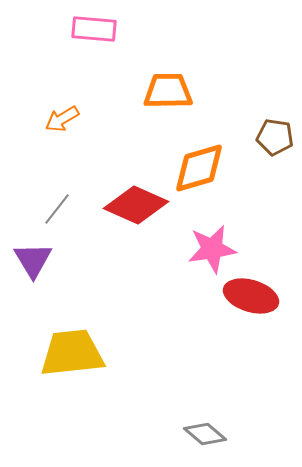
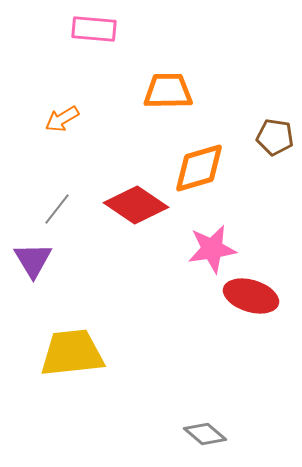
red diamond: rotated 10 degrees clockwise
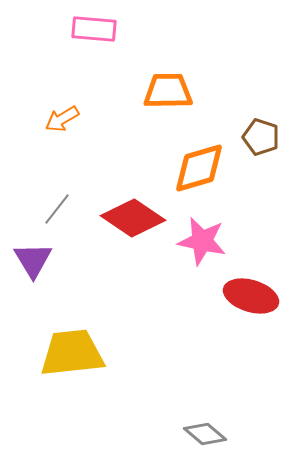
brown pentagon: moved 14 px left; rotated 9 degrees clockwise
red diamond: moved 3 px left, 13 px down
pink star: moved 10 px left, 8 px up; rotated 21 degrees clockwise
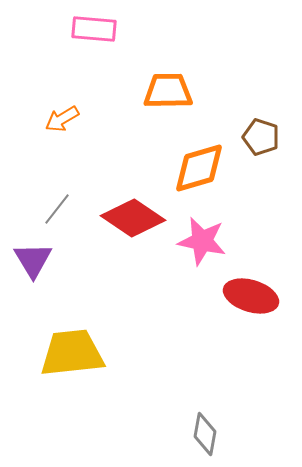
gray diamond: rotated 60 degrees clockwise
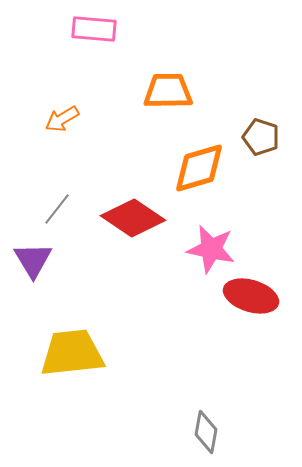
pink star: moved 9 px right, 8 px down
gray diamond: moved 1 px right, 2 px up
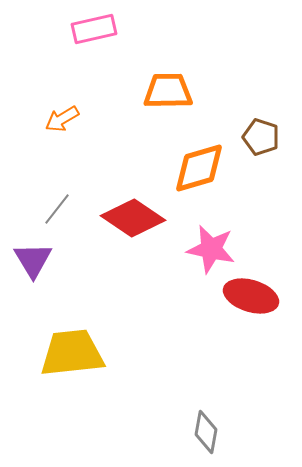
pink rectangle: rotated 18 degrees counterclockwise
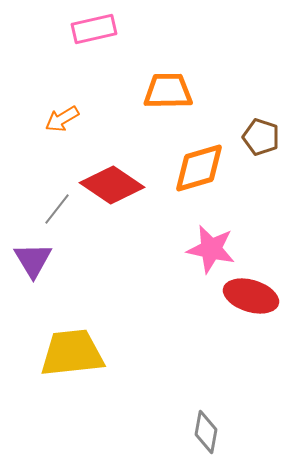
red diamond: moved 21 px left, 33 px up
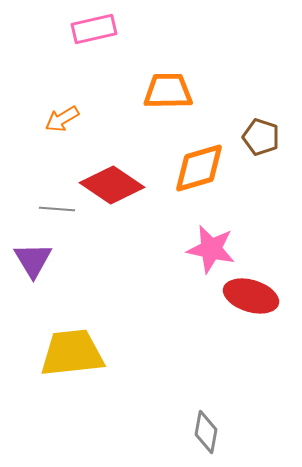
gray line: rotated 56 degrees clockwise
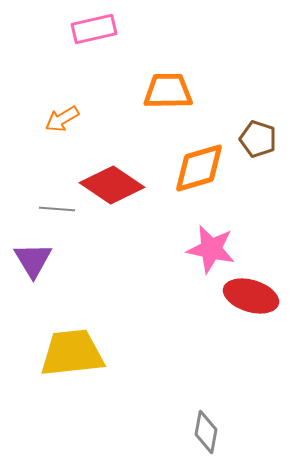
brown pentagon: moved 3 px left, 2 px down
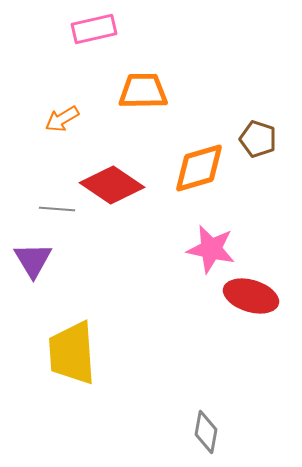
orange trapezoid: moved 25 px left
yellow trapezoid: rotated 88 degrees counterclockwise
